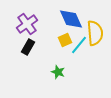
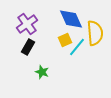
cyan line: moved 2 px left, 2 px down
green star: moved 16 px left
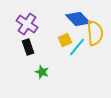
blue diamond: moved 7 px right; rotated 20 degrees counterclockwise
purple cross: rotated 20 degrees counterclockwise
black rectangle: rotated 49 degrees counterclockwise
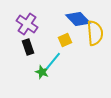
cyan line: moved 24 px left, 14 px down
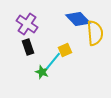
yellow square: moved 10 px down
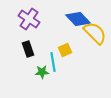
purple cross: moved 2 px right, 5 px up
yellow semicircle: rotated 40 degrees counterclockwise
black rectangle: moved 2 px down
cyan line: moved 1 px down; rotated 48 degrees counterclockwise
green star: rotated 24 degrees counterclockwise
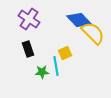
blue diamond: moved 1 px right, 1 px down
yellow semicircle: moved 2 px left
yellow square: moved 3 px down
cyan line: moved 3 px right, 4 px down
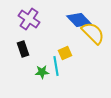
black rectangle: moved 5 px left
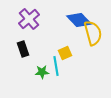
purple cross: rotated 15 degrees clockwise
yellow semicircle: rotated 30 degrees clockwise
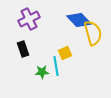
purple cross: rotated 15 degrees clockwise
